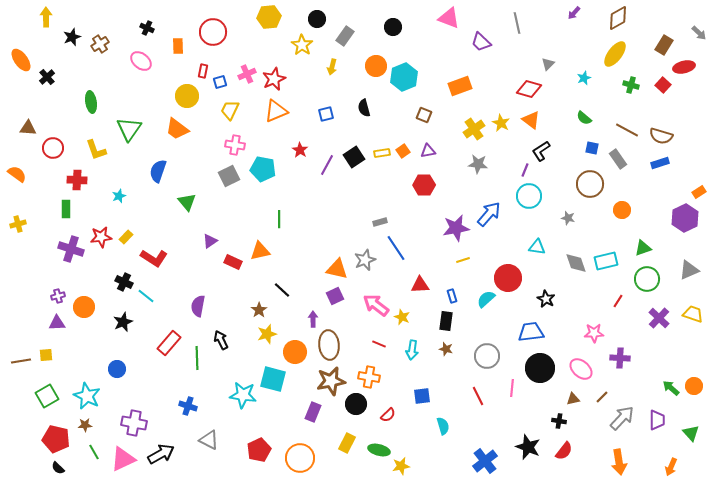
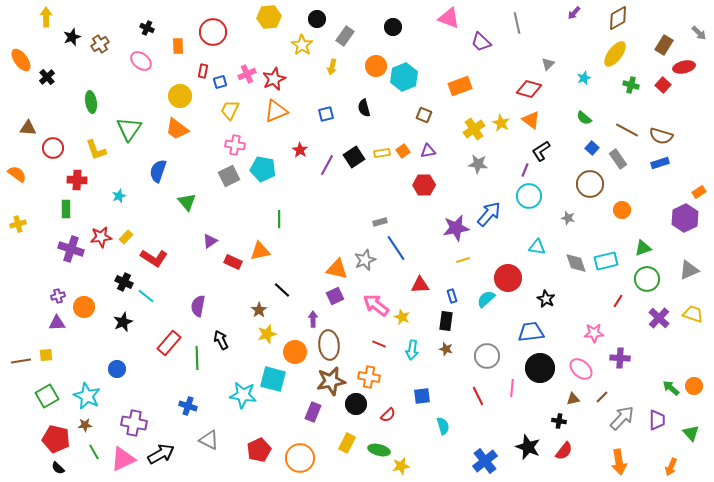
yellow circle at (187, 96): moved 7 px left
blue square at (592, 148): rotated 32 degrees clockwise
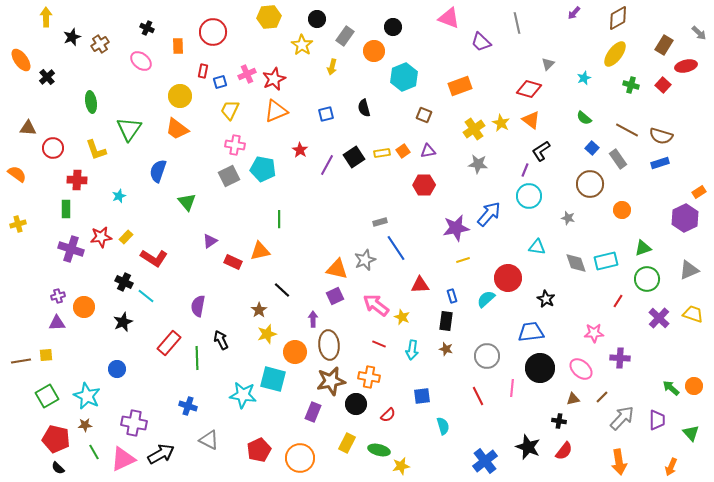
orange circle at (376, 66): moved 2 px left, 15 px up
red ellipse at (684, 67): moved 2 px right, 1 px up
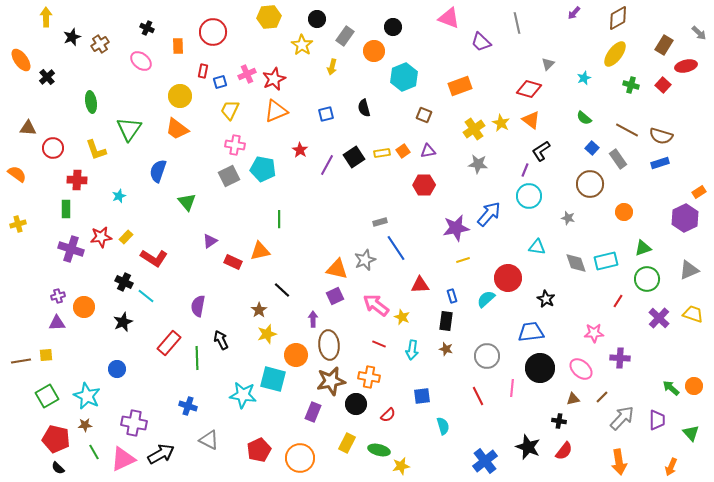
orange circle at (622, 210): moved 2 px right, 2 px down
orange circle at (295, 352): moved 1 px right, 3 px down
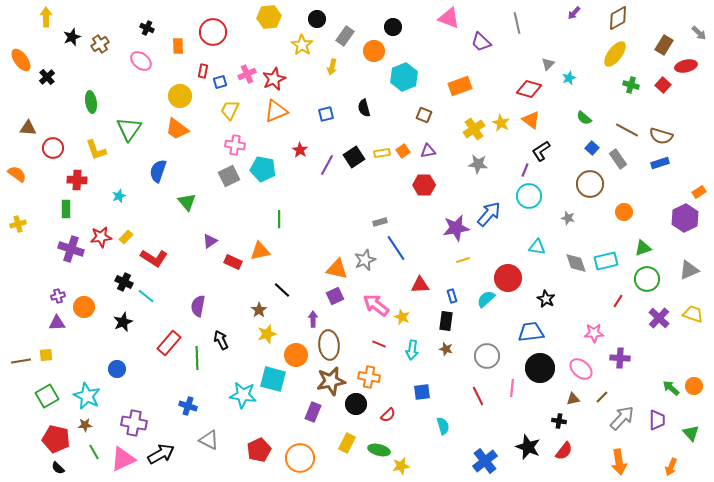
cyan star at (584, 78): moved 15 px left
blue square at (422, 396): moved 4 px up
